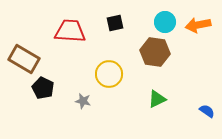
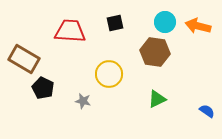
orange arrow: moved 1 px down; rotated 25 degrees clockwise
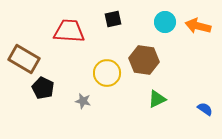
black square: moved 2 px left, 4 px up
red trapezoid: moved 1 px left
brown hexagon: moved 11 px left, 8 px down
yellow circle: moved 2 px left, 1 px up
blue semicircle: moved 2 px left, 2 px up
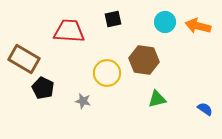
green triangle: rotated 12 degrees clockwise
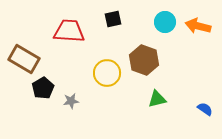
brown hexagon: rotated 12 degrees clockwise
black pentagon: rotated 15 degrees clockwise
gray star: moved 12 px left; rotated 21 degrees counterclockwise
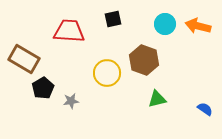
cyan circle: moved 2 px down
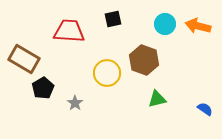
gray star: moved 4 px right, 2 px down; rotated 28 degrees counterclockwise
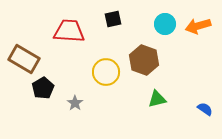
orange arrow: rotated 30 degrees counterclockwise
yellow circle: moved 1 px left, 1 px up
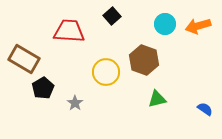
black square: moved 1 px left, 3 px up; rotated 30 degrees counterclockwise
